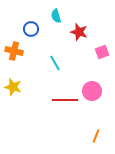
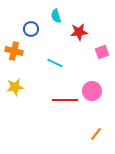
red star: rotated 24 degrees counterclockwise
cyan line: rotated 35 degrees counterclockwise
yellow star: moved 2 px right; rotated 24 degrees counterclockwise
orange line: moved 2 px up; rotated 16 degrees clockwise
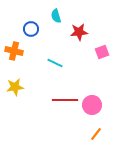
pink circle: moved 14 px down
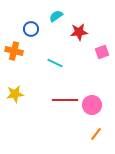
cyan semicircle: rotated 72 degrees clockwise
yellow star: moved 7 px down
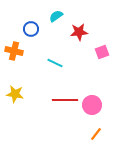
yellow star: rotated 18 degrees clockwise
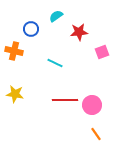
orange line: rotated 72 degrees counterclockwise
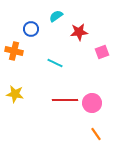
pink circle: moved 2 px up
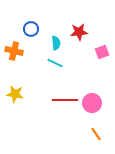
cyan semicircle: moved 27 px down; rotated 120 degrees clockwise
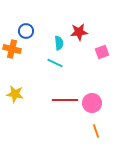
blue circle: moved 5 px left, 2 px down
cyan semicircle: moved 3 px right
orange cross: moved 2 px left, 2 px up
orange line: moved 3 px up; rotated 16 degrees clockwise
